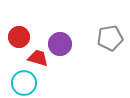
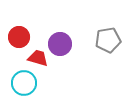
gray pentagon: moved 2 px left, 2 px down
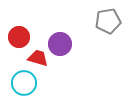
gray pentagon: moved 19 px up
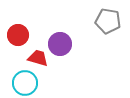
gray pentagon: rotated 20 degrees clockwise
red circle: moved 1 px left, 2 px up
cyan circle: moved 1 px right
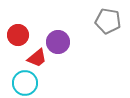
purple circle: moved 2 px left, 2 px up
red trapezoid: moved 1 px left; rotated 125 degrees clockwise
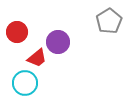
gray pentagon: moved 1 px right; rotated 30 degrees clockwise
red circle: moved 1 px left, 3 px up
